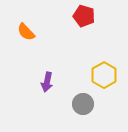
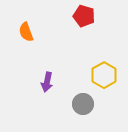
orange semicircle: rotated 24 degrees clockwise
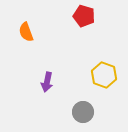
yellow hexagon: rotated 10 degrees counterclockwise
gray circle: moved 8 px down
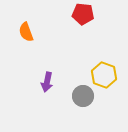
red pentagon: moved 1 px left, 2 px up; rotated 10 degrees counterclockwise
gray circle: moved 16 px up
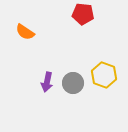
orange semicircle: moved 1 px left; rotated 36 degrees counterclockwise
gray circle: moved 10 px left, 13 px up
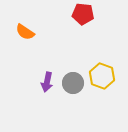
yellow hexagon: moved 2 px left, 1 px down
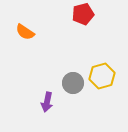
red pentagon: rotated 20 degrees counterclockwise
yellow hexagon: rotated 25 degrees clockwise
purple arrow: moved 20 px down
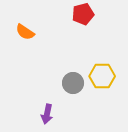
yellow hexagon: rotated 15 degrees clockwise
purple arrow: moved 12 px down
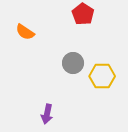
red pentagon: rotated 25 degrees counterclockwise
gray circle: moved 20 px up
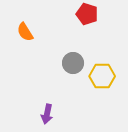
red pentagon: moved 4 px right; rotated 15 degrees counterclockwise
orange semicircle: rotated 24 degrees clockwise
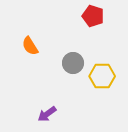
red pentagon: moved 6 px right, 2 px down
orange semicircle: moved 5 px right, 14 px down
purple arrow: rotated 42 degrees clockwise
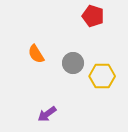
orange semicircle: moved 6 px right, 8 px down
